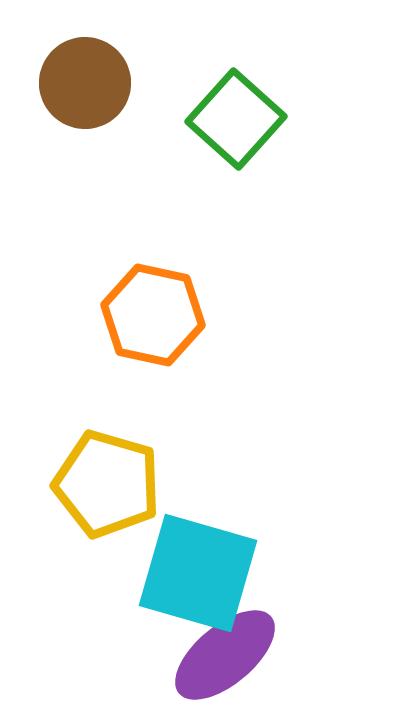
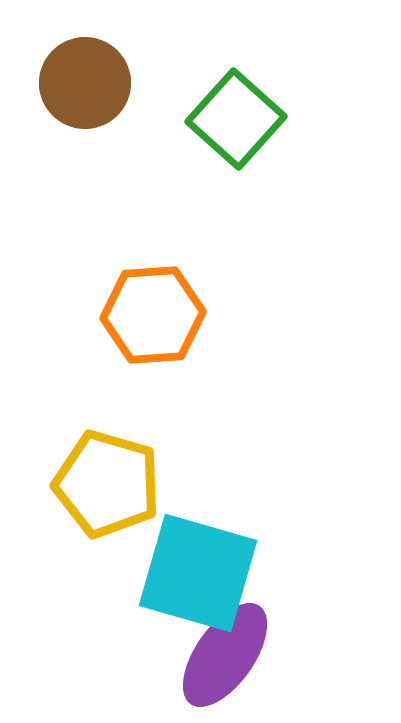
orange hexagon: rotated 16 degrees counterclockwise
purple ellipse: rotated 15 degrees counterclockwise
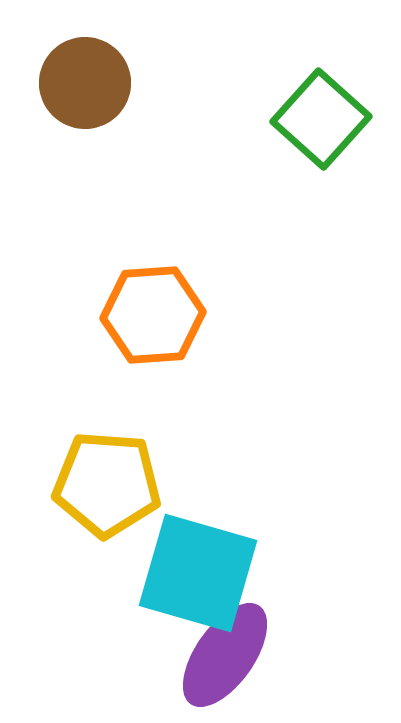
green square: moved 85 px right
yellow pentagon: rotated 12 degrees counterclockwise
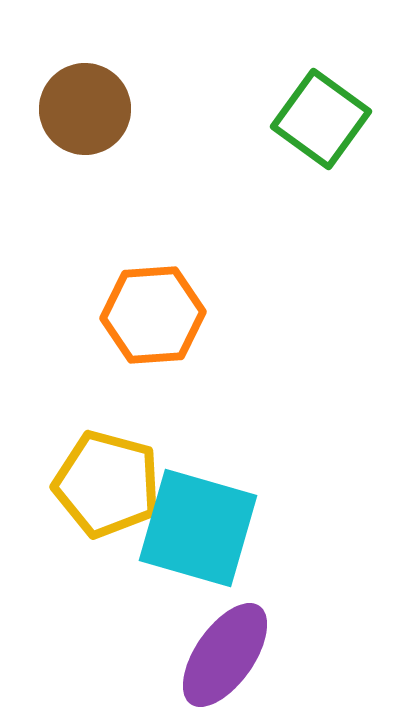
brown circle: moved 26 px down
green square: rotated 6 degrees counterclockwise
yellow pentagon: rotated 11 degrees clockwise
cyan square: moved 45 px up
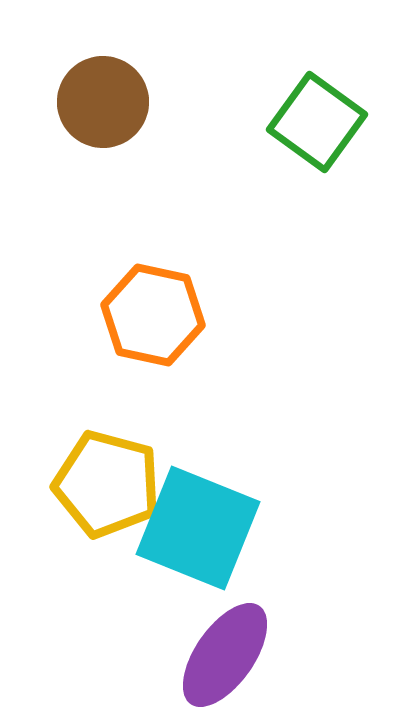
brown circle: moved 18 px right, 7 px up
green square: moved 4 px left, 3 px down
orange hexagon: rotated 16 degrees clockwise
cyan square: rotated 6 degrees clockwise
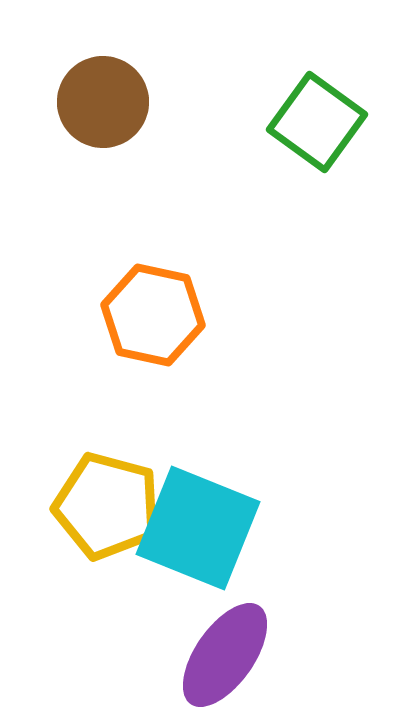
yellow pentagon: moved 22 px down
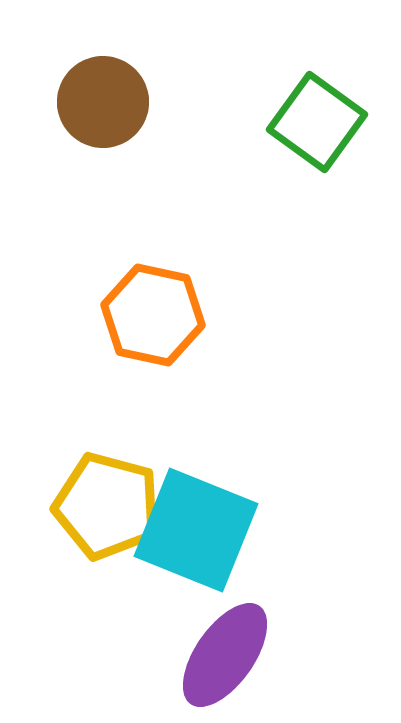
cyan square: moved 2 px left, 2 px down
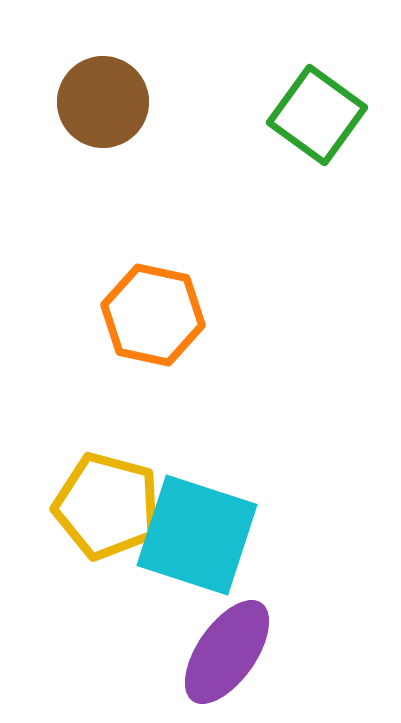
green square: moved 7 px up
cyan square: moved 1 px right, 5 px down; rotated 4 degrees counterclockwise
purple ellipse: moved 2 px right, 3 px up
